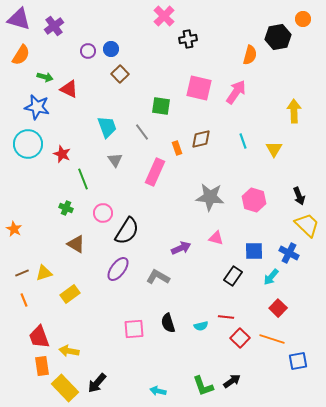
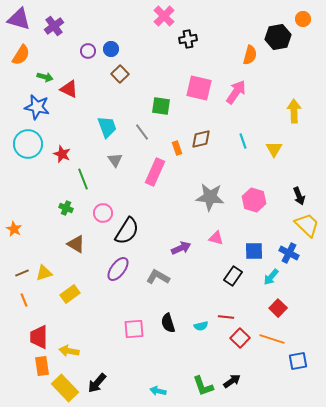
red trapezoid at (39, 337): rotated 20 degrees clockwise
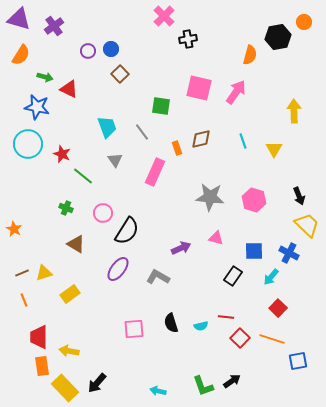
orange circle at (303, 19): moved 1 px right, 3 px down
green line at (83, 179): moved 3 px up; rotated 30 degrees counterclockwise
black semicircle at (168, 323): moved 3 px right
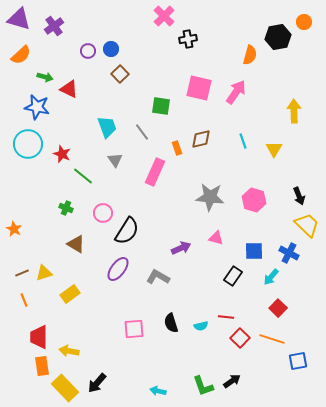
orange semicircle at (21, 55): rotated 15 degrees clockwise
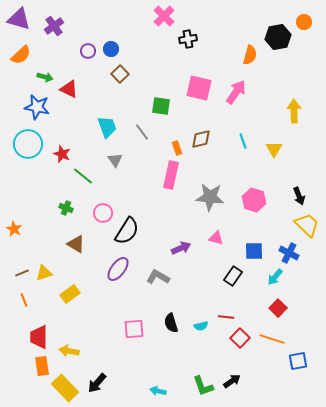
pink rectangle at (155, 172): moved 16 px right, 3 px down; rotated 12 degrees counterclockwise
cyan arrow at (271, 277): moved 4 px right
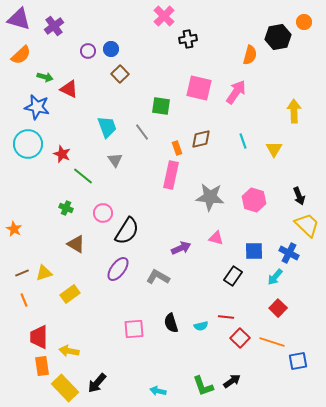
orange line at (272, 339): moved 3 px down
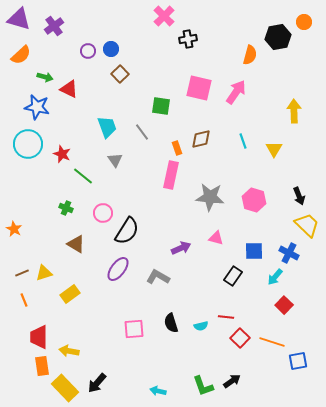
red square at (278, 308): moved 6 px right, 3 px up
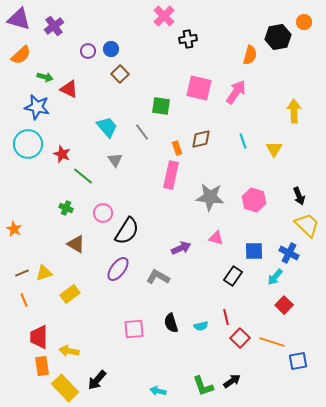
cyan trapezoid at (107, 127): rotated 20 degrees counterclockwise
red line at (226, 317): rotated 70 degrees clockwise
black arrow at (97, 383): moved 3 px up
